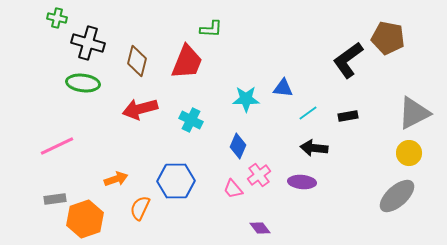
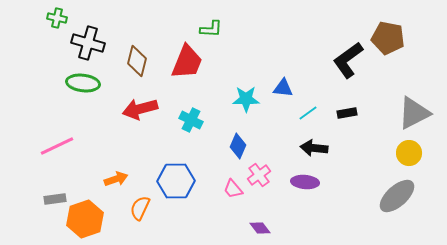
black rectangle: moved 1 px left, 3 px up
purple ellipse: moved 3 px right
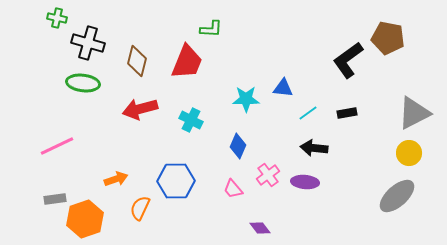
pink cross: moved 9 px right
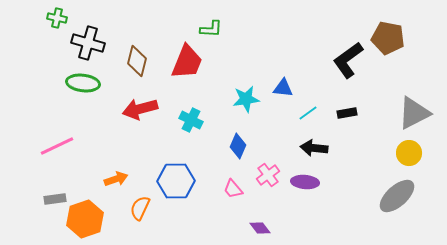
cyan star: rotated 8 degrees counterclockwise
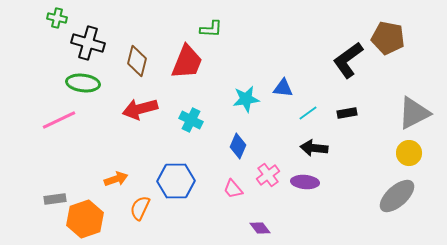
pink line: moved 2 px right, 26 px up
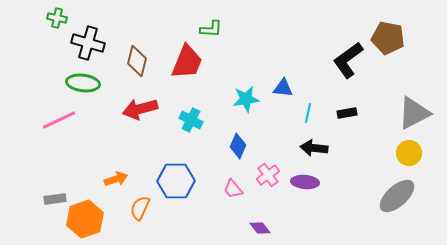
cyan line: rotated 42 degrees counterclockwise
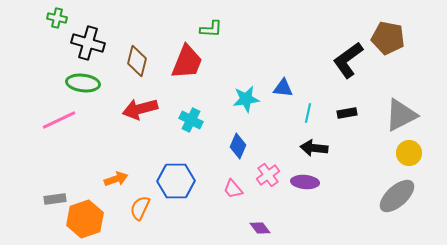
gray triangle: moved 13 px left, 2 px down
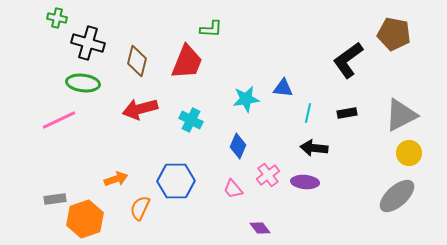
brown pentagon: moved 6 px right, 4 px up
